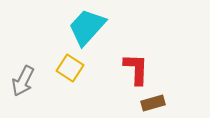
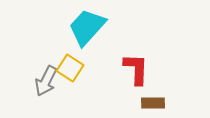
gray arrow: moved 23 px right
brown rectangle: rotated 15 degrees clockwise
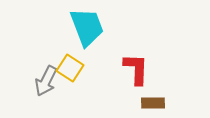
cyan trapezoid: rotated 117 degrees clockwise
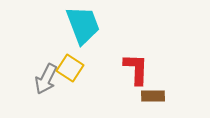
cyan trapezoid: moved 4 px left, 2 px up
gray arrow: moved 2 px up
brown rectangle: moved 7 px up
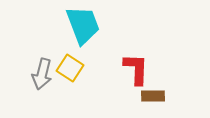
gray arrow: moved 4 px left, 5 px up; rotated 12 degrees counterclockwise
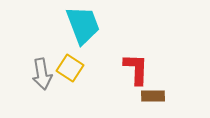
gray arrow: rotated 24 degrees counterclockwise
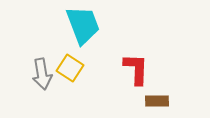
brown rectangle: moved 4 px right, 5 px down
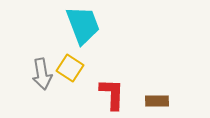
red L-shape: moved 24 px left, 25 px down
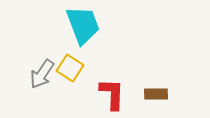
gray arrow: rotated 44 degrees clockwise
brown rectangle: moved 1 px left, 7 px up
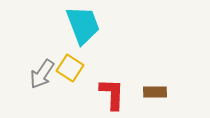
brown rectangle: moved 1 px left, 2 px up
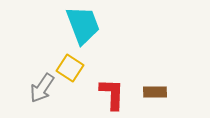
gray arrow: moved 14 px down
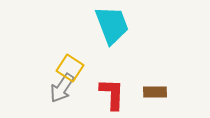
cyan trapezoid: moved 29 px right
gray arrow: moved 20 px right
